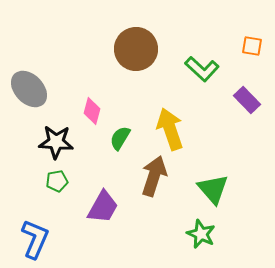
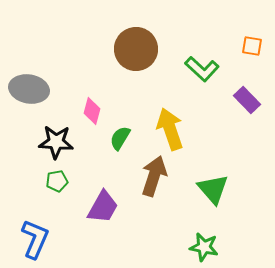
gray ellipse: rotated 36 degrees counterclockwise
green star: moved 3 px right, 13 px down; rotated 12 degrees counterclockwise
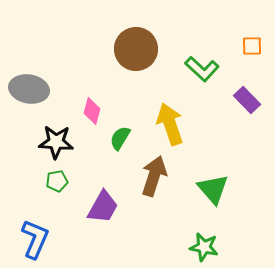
orange square: rotated 10 degrees counterclockwise
yellow arrow: moved 5 px up
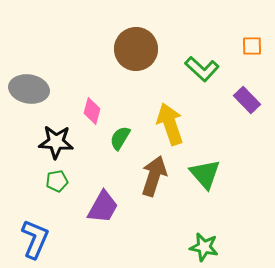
green triangle: moved 8 px left, 15 px up
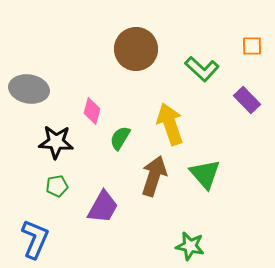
green pentagon: moved 5 px down
green star: moved 14 px left, 1 px up
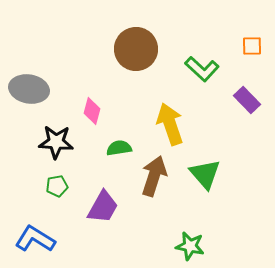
green semicircle: moved 1 px left, 10 px down; rotated 50 degrees clockwise
blue L-shape: rotated 81 degrees counterclockwise
